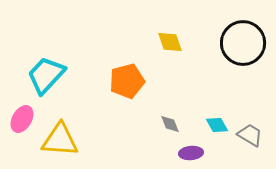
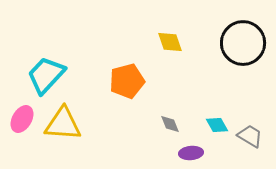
gray trapezoid: moved 1 px down
yellow triangle: moved 3 px right, 16 px up
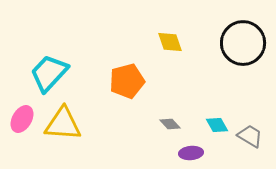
cyan trapezoid: moved 3 px right, 2 px up
gray diamond: rotated 20 degrees counterclockwise
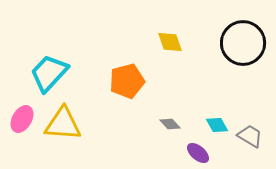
purple ellipse: moved 7 px right; rotated 45 degrees clockwise
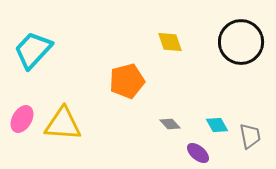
black circle: moved 2 px left, 1 px up
cyan trapezoid: moved 16 px left, 23 px up
gray trapezoid: rotated 48 degrees clockwise
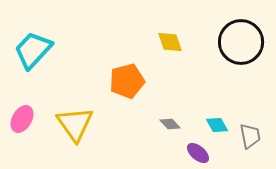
yellow triangle: moved 12 px right; rotated 51 degrees clockwise
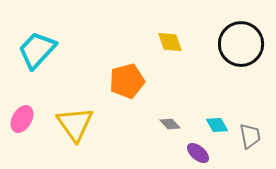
black circle: moved 2 px down
cyan trapezoid: moved 4 px right
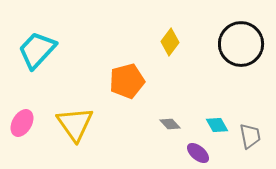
yellow diamond: rotated 56 degrees clockwise
pink ellipse: moved 4 px down
